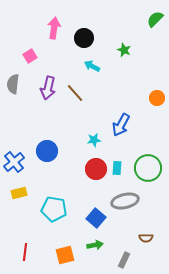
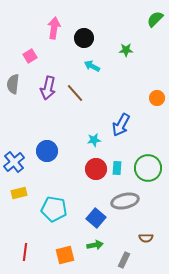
green star: moved 2 px right; rotated 24 degrees counterclockwise
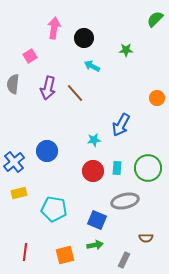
red circle: moved 3 px left, 2 px down
blue square: moved 1 px right, 2 px down; rotated 18 degrees counterclockwise
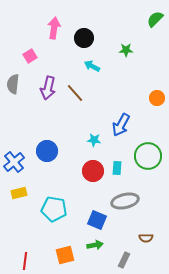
cyan star: rotated 16 degrees clockwise
green circle: moved 12 px up
red line: moved 9 px down
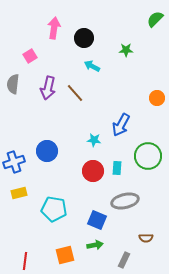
blue cross: rotated 20 degrees clockwise
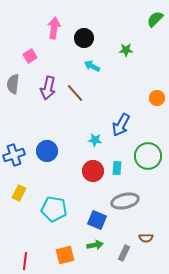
cyan star: moved 1 px right
blue cross: moved 7 px up
yellow rectangle: rotated 49 degrees counterclockwise
gray rectangle: moved 7 px up
